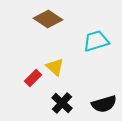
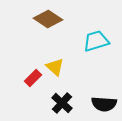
black semicircle: rotated 20 degrees clockwise
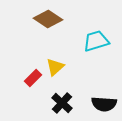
yellow triangle: rotated 36 degrees clockwise
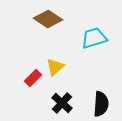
cyan trapezoid: moved 2 px left, 3 px up
black semicircle: moved 3 px left; rotated 90 degrees counterclockwise
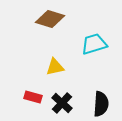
brown diamond: moved 2 px right; rotated 16 degrees counterclockwise
cyan trapezoid: moved 6 px down
yellow triangle: rotated 30 degrees clockwise
red rectangle: moved 19 px down; rotated 60 degrees clockwise
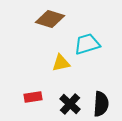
cyan trapezoid: moved 7 px left
yellow triangle: moved 6 px right, 4 px up
red rectangle: rotated 24 degrees counterclockwise
black cross: moved 8 px right, 1 px down
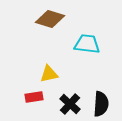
cyan trapezoid: rotated 24 degrees clockwise
yellow triangle: moved 12 px left, 11 px down
red rectangle: moved 1 px right
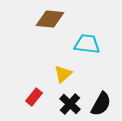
brown diamond: rotated 12 degrees counterclockwise
yellow triangle: moved 14 px right; rotated 30 degrees counterclockwise
red rectangle: rotated 42 degrees counterclockwise
black semicircle: rotated 25 degrees clockwise
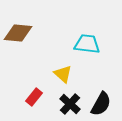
brown diamond: moved 32 px left, 14 px down
yellow triangle: rotated 36 degrees counterclockwise
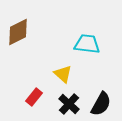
brown diamond: moved 1 px up; rotated 32 degrees counterclockwise
black cross: moved 1 px left
